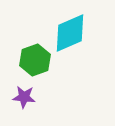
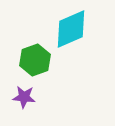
cyan diamond: moved 1 px right, 4 px up
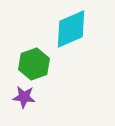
green hexagon: moved 1 px left, 4 px down
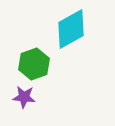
cyan diamond: rotated 6 degrees counterclockwise
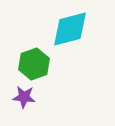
cyan diamond: moved 1 px left; rotated 15 degrees clockwise
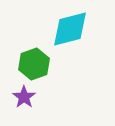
purple star: rotated 30 degrees clockwise
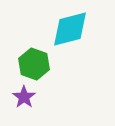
green hexagon: rotated 20 degrees counterclockwise
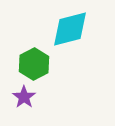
green hexagon: rotated 12 degrees clockwise
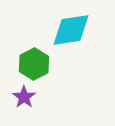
cyan diamond: moved 1 px right, 1 px down; rotated 6 degrees clockwise
